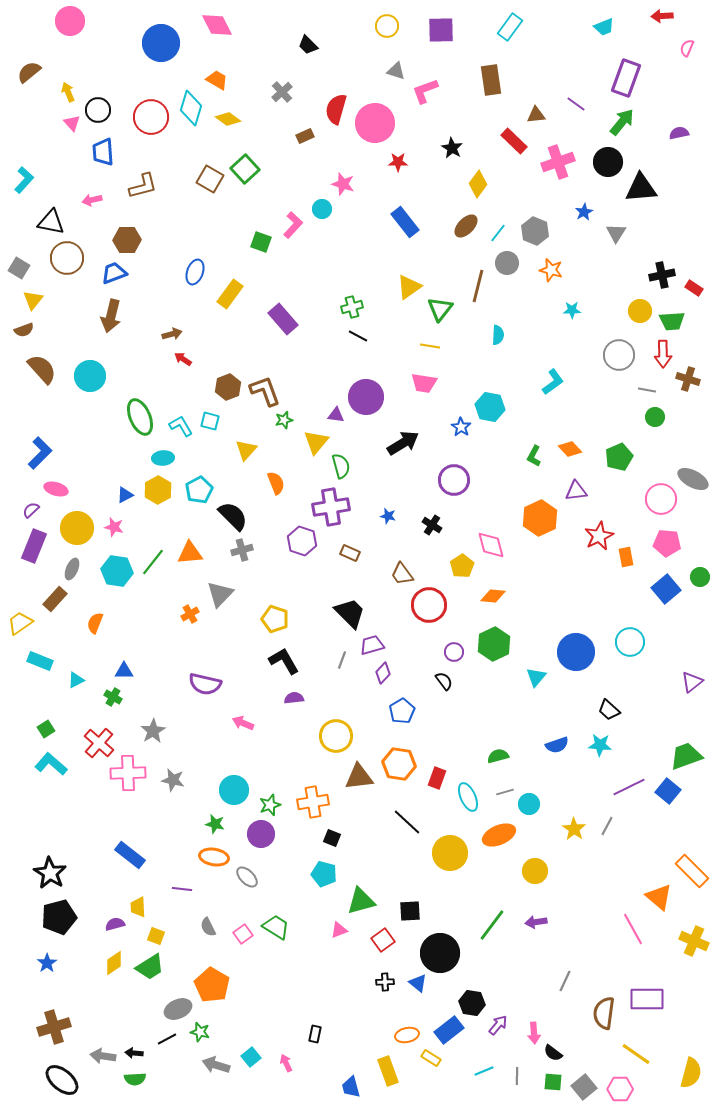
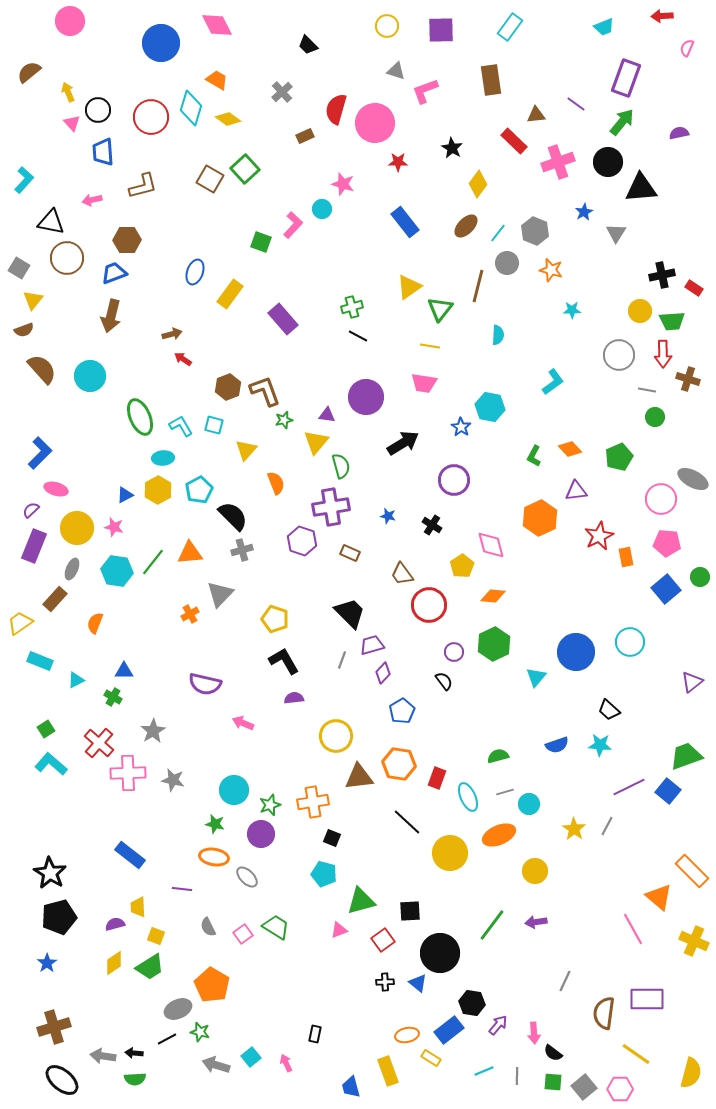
purple triangle at (336, 415): moved 9 px left
cyan square at (210, 421): moved 4 px right, 4 px down
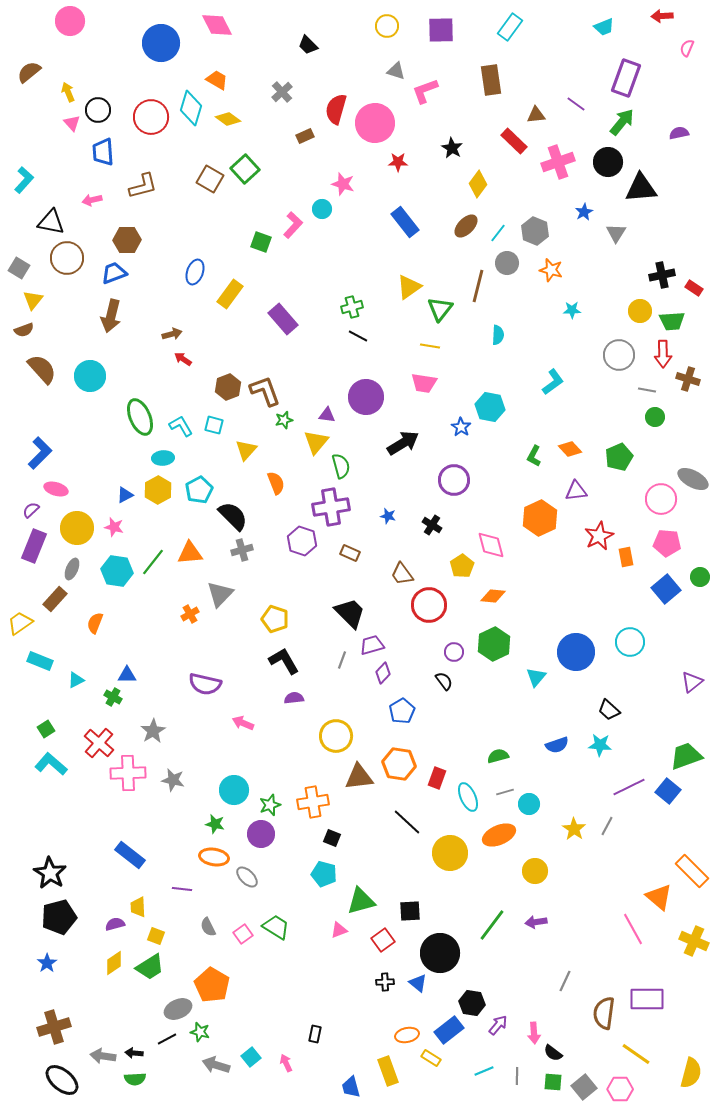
blue triangle at (124, 671): moved 3 px right, 4 px down
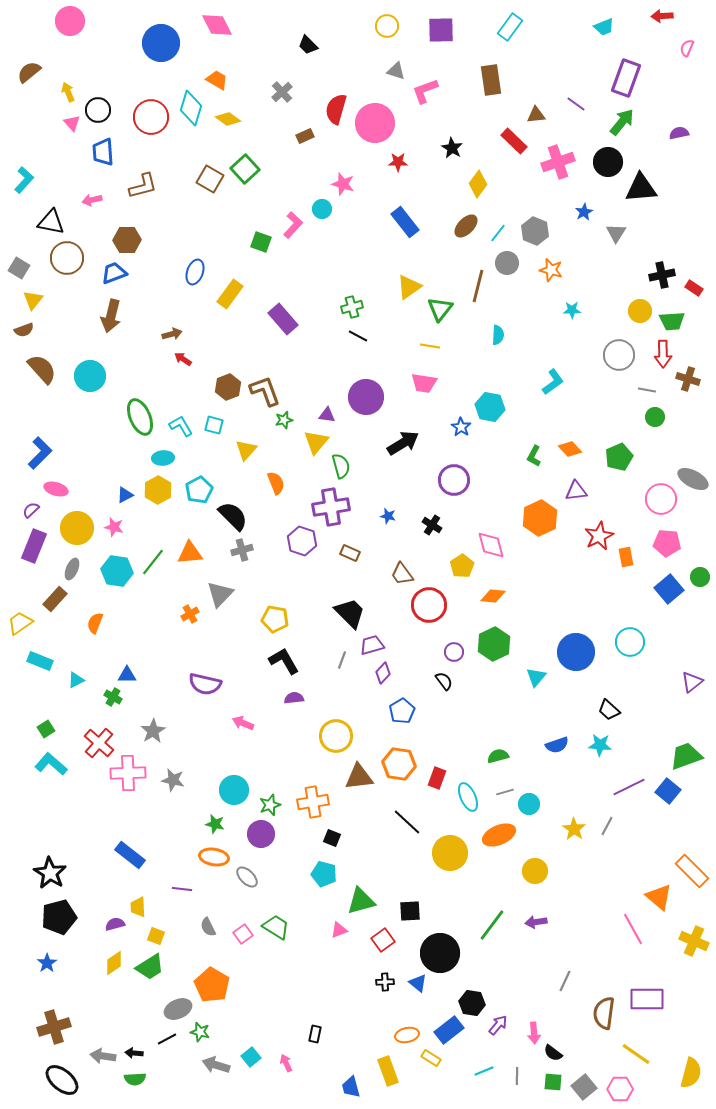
blue square at (666, 589): moved 3 px right
yellow pentagon at (275, 619): rotated 8 degrees counterclockwise
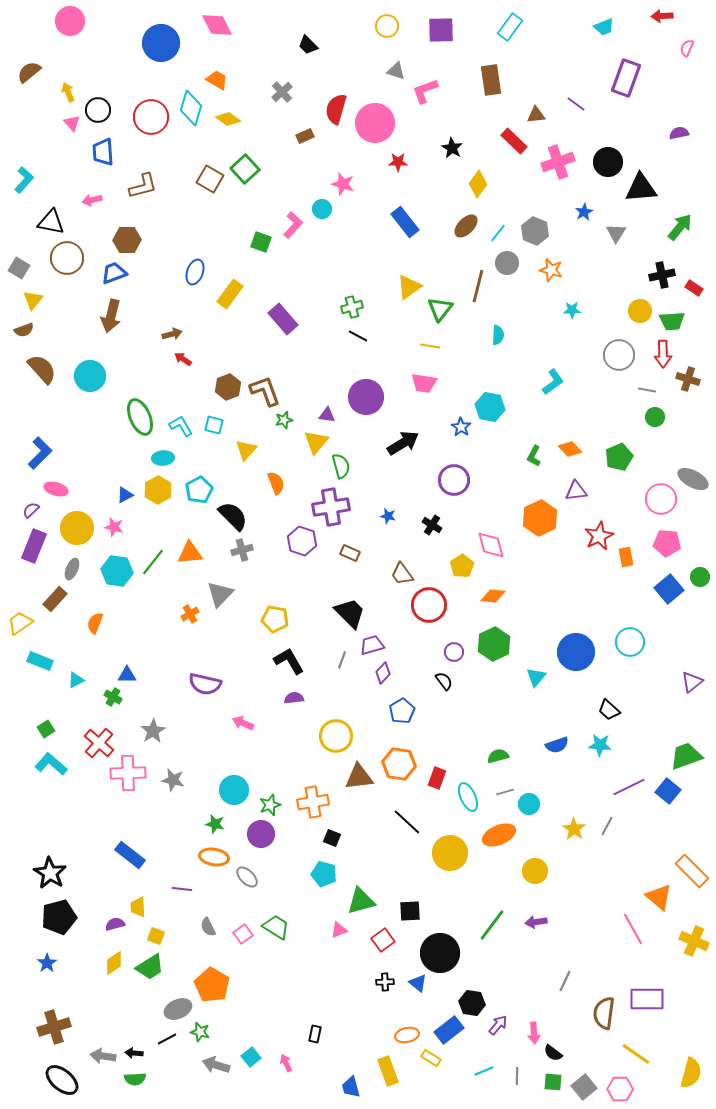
green arrow at (622, 122): moved 58 px right, 105 px down
black L-shape at (284, 661): moved 5 px right
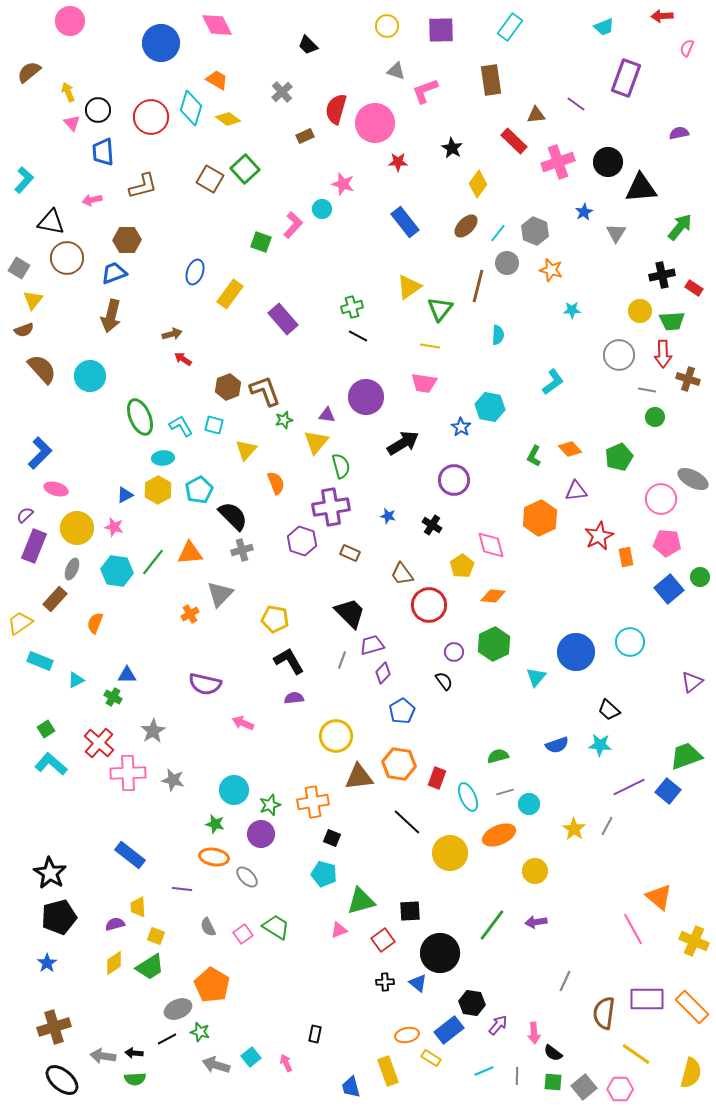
purple semicircle at (31, 510): moved 6 px left, 5 px down
orange rectangle at (692, 871): moved 136 px down
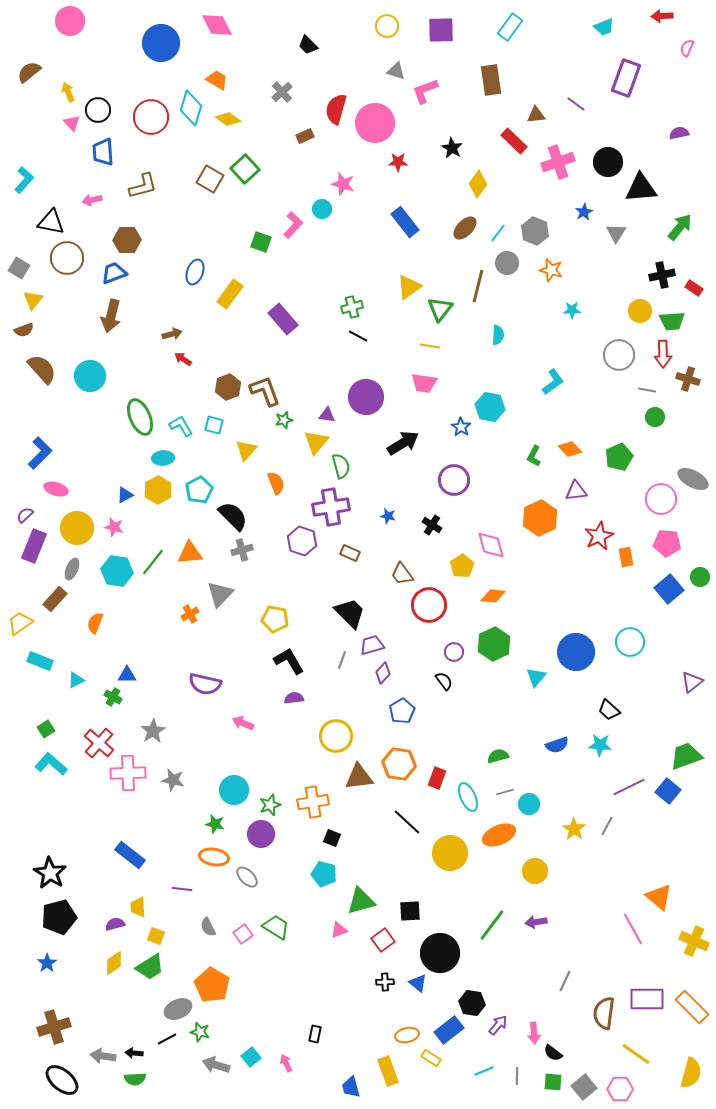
brown ellipse at (466, 226): moved 1 px left, 2 px down
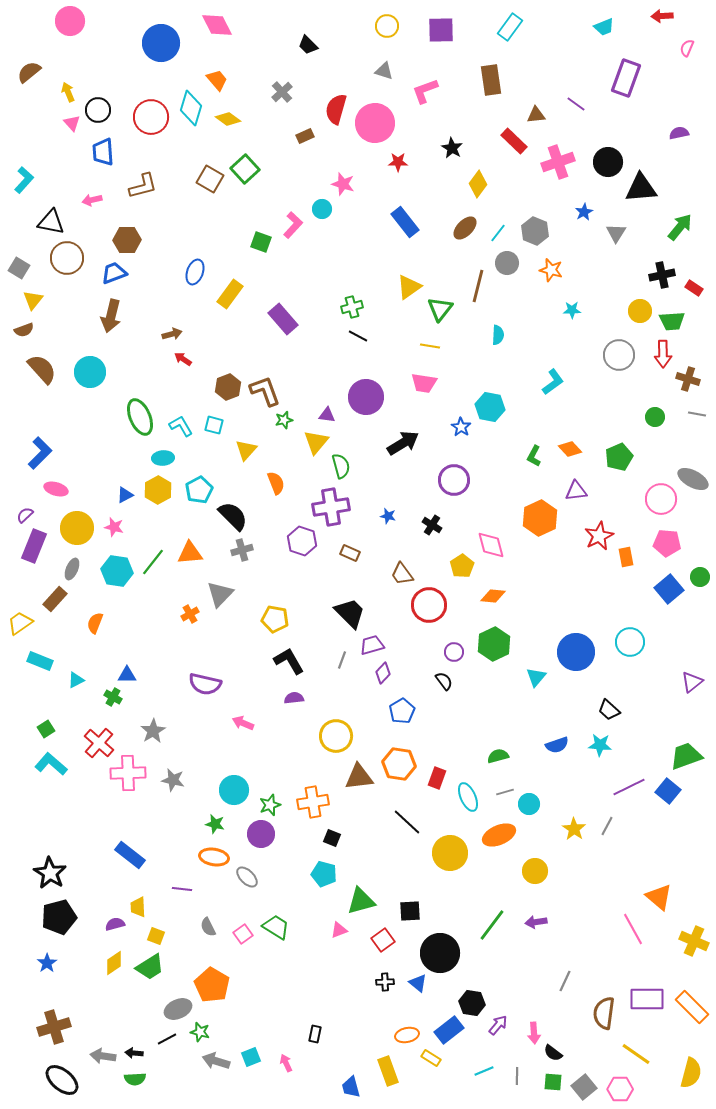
gray triangle at (396, 71): moved 12 px left
orange trapezoid at (217, 80): rotated 20 degrees clockwise
cyan circle at (90, 376): moved 4 px up
gray line at (647, 390): moved 50 px right, 24 px down
cyan square at (251, 1057): rotated 18 degrees clockwise
gray arrow at (216, 1065): moved 4 px up
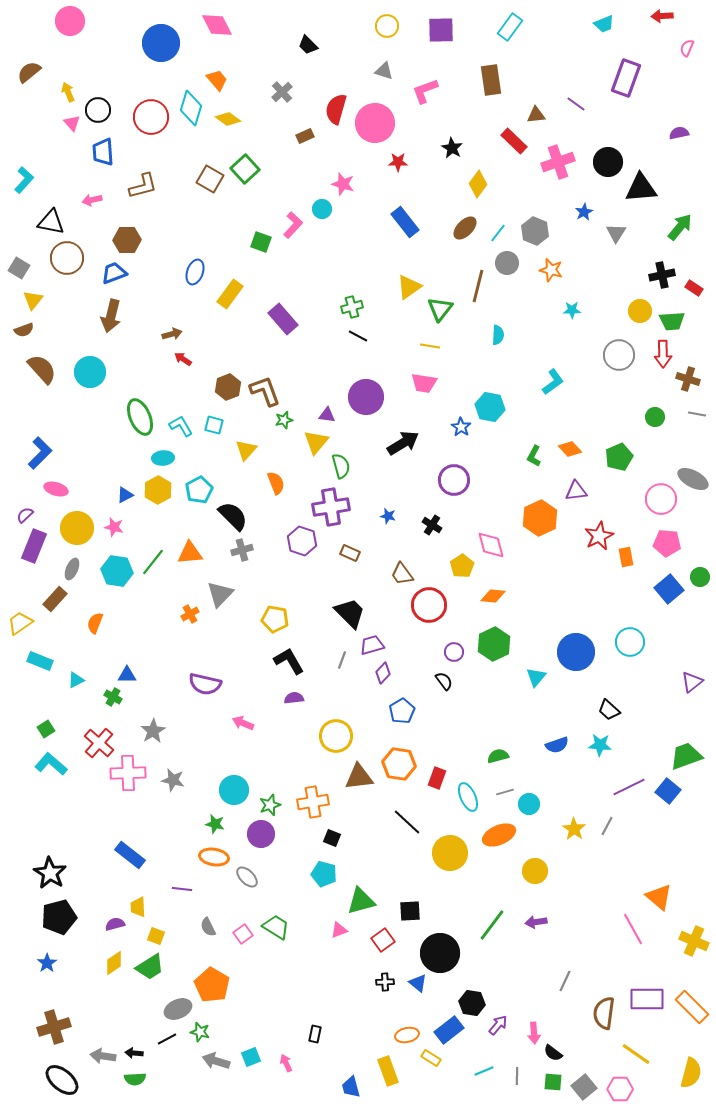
cyan trapezoid at (604, 27): moved 3 px up
